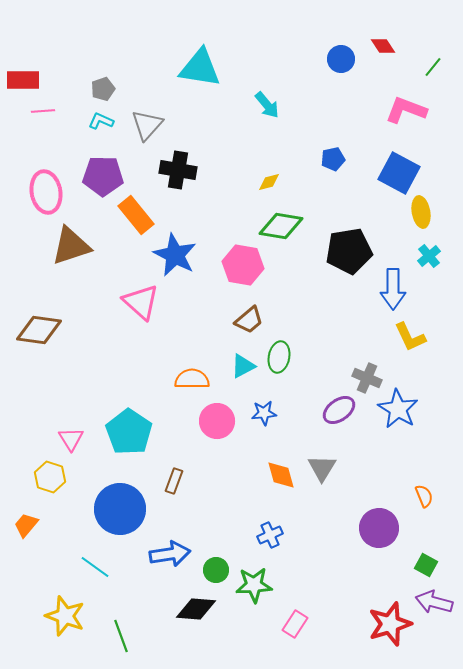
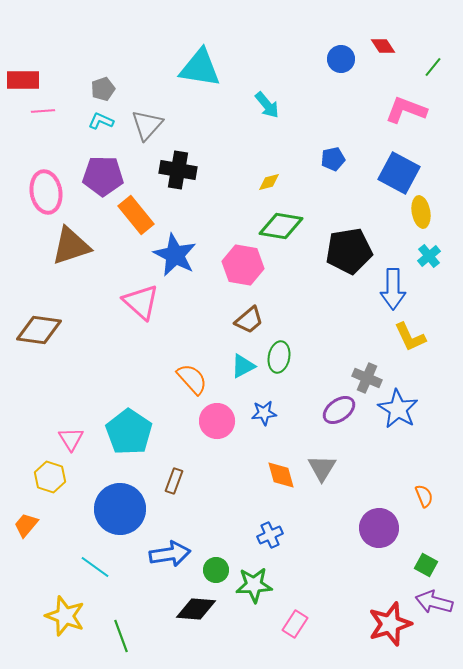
orange semicircle at (192, 379): rotated 48 degrees clockwise
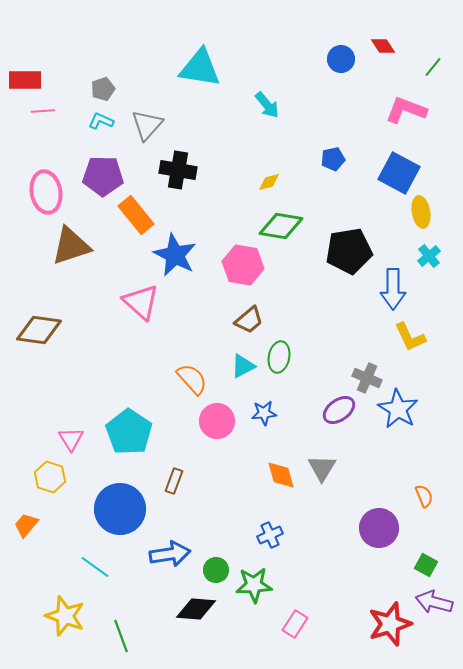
red rectangle at (23, 80): moved 2 px right
